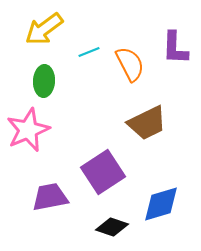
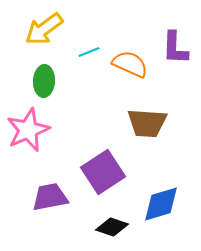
orange semicircle: rotated 39 degrees counterclockwise
brown trapezoid: rotated 30 degrees clockwise
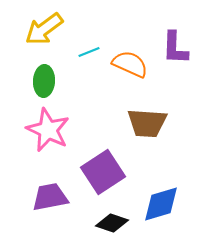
pink star: moved 20 px right; rotated 24 degrees counterclockwise
black diamond: moved 4 px up
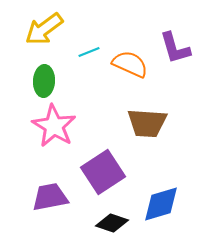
purple L-shape: rotated 18 degrees counterclockwise
pink star: moved 6 px right, 4 px up; rotated 6 degrees clockwise
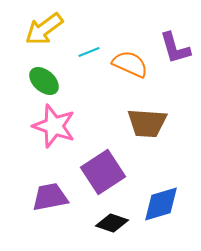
green ellipse: rotated 52 degrees counterclockwise
pink star: rotated 12 degrees counterclockwise
